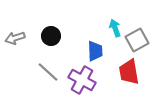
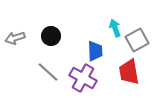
purple cross: moved 1 px right, 2 px up
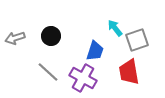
cyan arrow: rotated 18 degrees counterclockwise
gray square: rotated 10 degrees clockwise
blue trapezoid: rotated 20 degrees clockwise
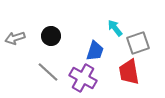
gray square: moved 1 px right, 3 px down
